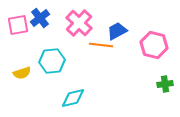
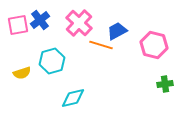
blue cross: moved 2 px down
orange line: rotated 10 degrees clockwise
cyan hexagon: rotated 10 degrees counterclockwise
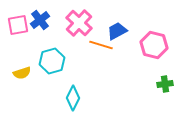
cyan diamond: rotated 50 degrees counterclockwise
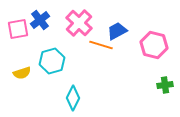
pink square: moved 4 px down
green cross: moved 1 px down
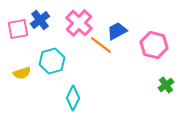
orange line: rotated 20 degrees clockwise
green cross: moved 1 px right; rotated 28 degrees counterclockwise
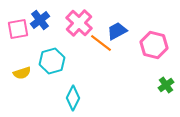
orange line: moved 2 px up
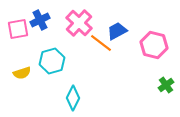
blue cross: rotated 12 degrees clockwise
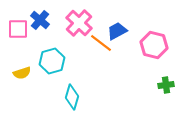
blue cross: rotated 24 degrees counterclockwise
pink square: rotated 10 degrees clockwise
green cross: rotated 28 degrees clockwise
cyan diamond: moved 1 px left, 1 px up; rotated 10 degrees counterclockwise
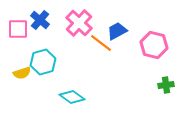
cyan hexagon: moved 9 px left, 1 px down
cyan diamond: rotated 70 degrees counterclockwise
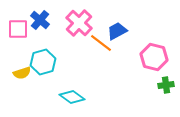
pink hexagon: moved 12 px down
